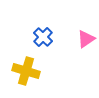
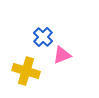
pink triangle: moved 24 px left, 16 px down; rotated 12 degrees clockwise
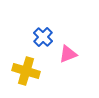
pink triangle: moved 6 px right, 1 px up
